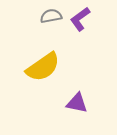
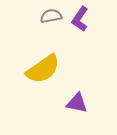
purple L-shape: rotated 20 degrees counterclockwise
yellow semicircle: moved 2 px down
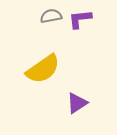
purple L-shape: rotated 50 degrees clockwise
purple triangle: rotated 45 degrees counterclockwise
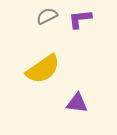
gray semicircle: moved 4 px left; rotated 15 degrees counterclockwise
purple triangle: rotated 40 degrees clockwise
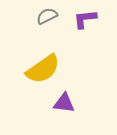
purple L-shape: moved 5 px right
purple triangle: moved 13 px left
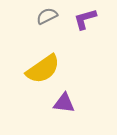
purple L-shape: rotated 10 degrees counterclockwise
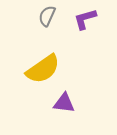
gray semicircle: rotated 40 degrees counterclockwise
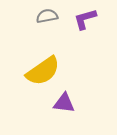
gray semicircle: rotated 55 degrees clockwise
yellow semicircle: moved 2 px down
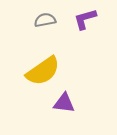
gray semicircle: moved 2 px left, 4 px down
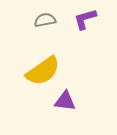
purple triangle: moved 1 px right, 2 px up
